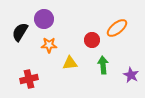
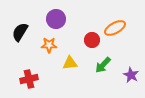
purple circle: moved 12 px right
orange ellipse: moved 2 px left; rotated 10 degrees clockwise
green arrow: rotated 132 degrees counterclockwise
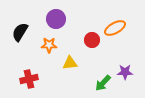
green arrow: moved 18 px down
purple star: moved 6 px left, 3 px up; rotated 28 degrees counterclockwise
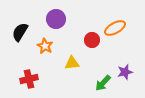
orange star: moved 4 px left, 1 px down; rotated 28 degrees clockwise
yellow triangle: moved 2 px right
purple star: rotated 14 degrees counterclockwise
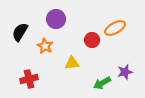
green arrow: moved 1 px left; rotated 18 degrees clockwise
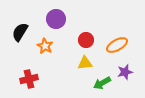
orange ellipse: moved 2 px right, 17 px down
red circle: moved 6 px left
yellow triangle: moved 13 px right
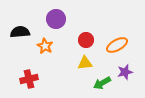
black semicircle: rotated 54 degrees clockwise
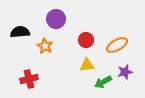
yellow triangle: moved 2 px right, 2 px down
green arrow: moved 1 px right, 1 px up
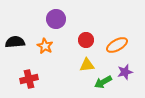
black semicircle: moved 5 px left, 10 px down
